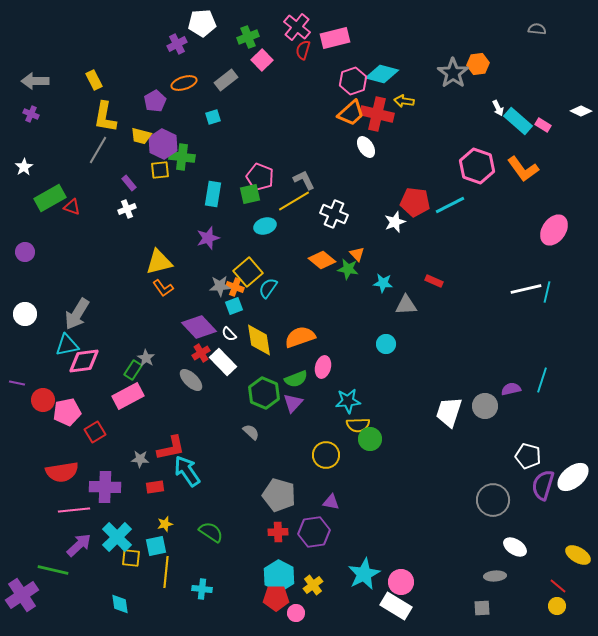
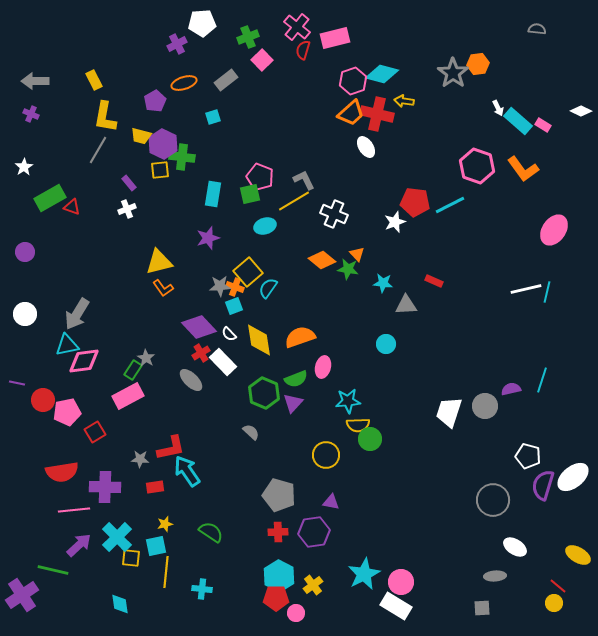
yellow circle at (557, 606): moved 3 px left, 3 px up
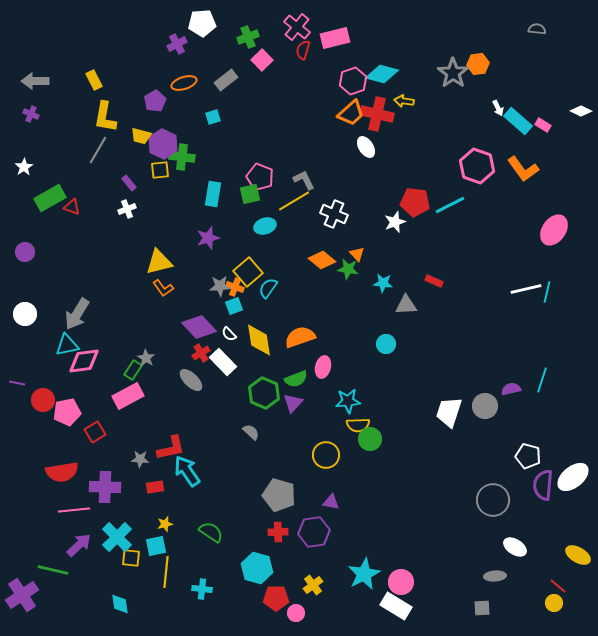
purple semicircle at (543, 485): rotated 12 degrees counterclockwise
cyan hexagon at (279, 576): moved 22 px left, 8 px up; rotated 12 degrees counterclockwise
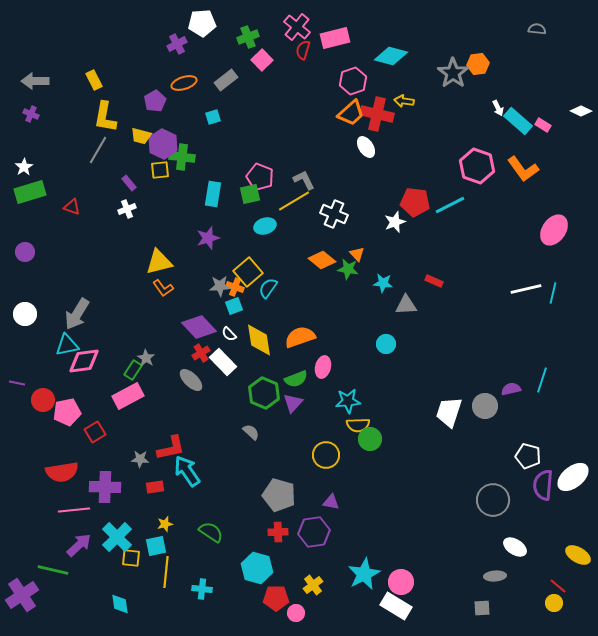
cyan diamond at (382, 74): moved 9 px right, 18 px up
green rectangle at (50, 198): moved 20 px left, 6 px up; rotated 12 degrees clockwise
cyan line at (547, 292): moved 6 px right, 1 px down
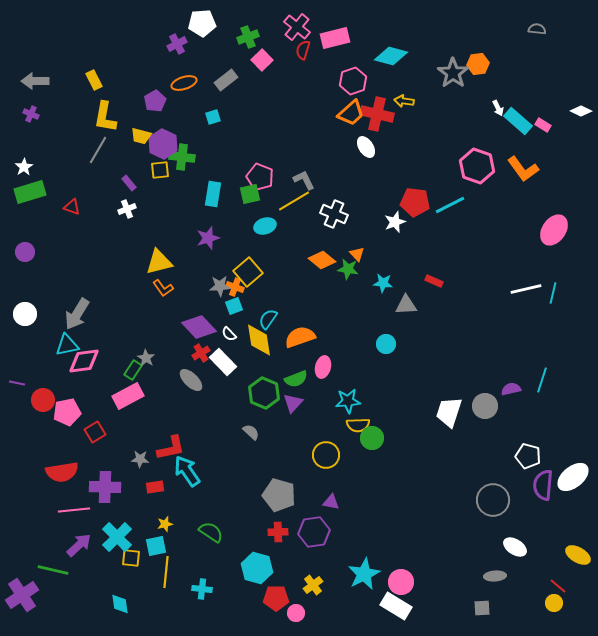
cyan semicircle at (268, 288): moved 31 px down
green circle at (370, 439): moved 2 px right, 1 px up
